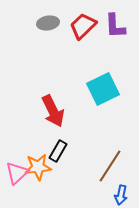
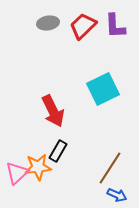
brown line: moved 2 px down
blue arrow: moved 4 px left; rotated 78 degrees counterclockwise
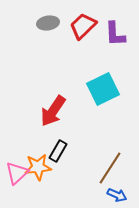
purple L-shape: moved 8 px down
red arrow: rotated 60 degrees clockwise
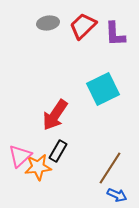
red arrow: moved 2 px right, 4 px down
pink triangle: moved 3 px right, 17 px up
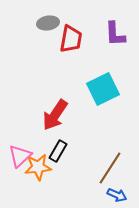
red trapezoid: moved 12 px left, 13 px down; rotated 144 degrees clockwise
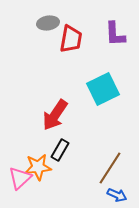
black rectangle: moved 2 px right, 1 px up
pink triangle: moved 22 px down
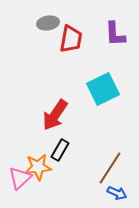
blue arrow: moved 2 px up
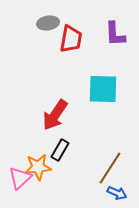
cyan square: rotated 28 degrees clockwise
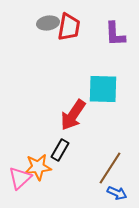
red trapezoid: moved 2 px left, 12 px up
red arrow: moved 18 px right
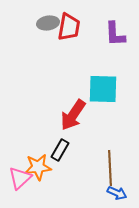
brown line: rotated 36 degrees counterclockwise
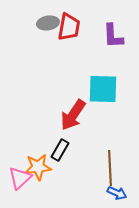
purple L-shape: moved 2 px left, 2 px down
